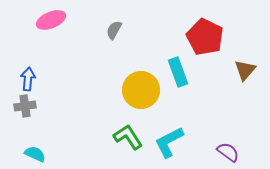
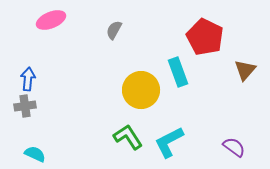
purple semicircle: moved 6 px right, 5 px up
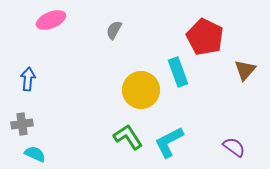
gray cross: moved 3 px left, 18 px down
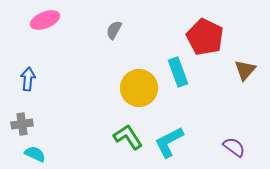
pink ellipse: moved 6 px left
yellow circle: moved 2 px left, 2 px up
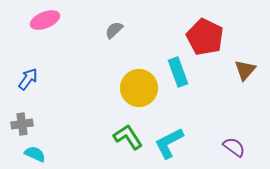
gray semicircle: rotated 18 degrees clockwise
blue arrow: rotated 30 degrees clockwise
cyan L-shape: moved 1 px down
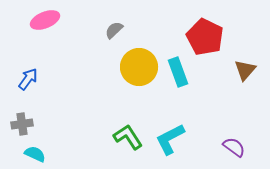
yellow circle: moved 21 px up
cyan L-shape: moved 1 px right, 4 px up
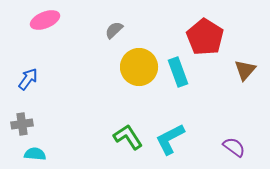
red pentagon: rotated 6 degrees clockwise
cyan semicircle: rotated 20 degrees counterclockwise
